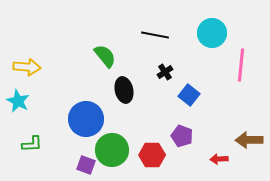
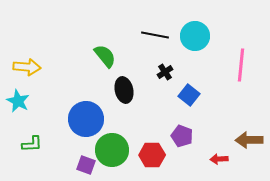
cyan circle: moved 17 px left, 3 px down
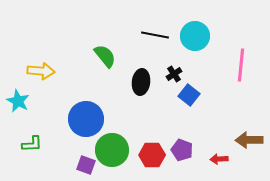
yellow arrow: moved 14 px right, 4 px down
black cross: moved 9 px right, 2 px down
black ellipse: moved 17 px right, 8 px up; rotated 20 degrees clockwise
purple pentagon: moved 14 px down
